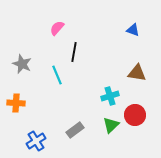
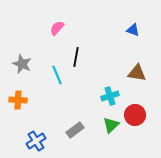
black line: moved 2 px right, 5 px down
orange cross: moved 2 px right, 3 px up
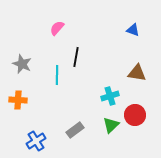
cyan line: rotated 24 degrees clockwise
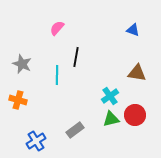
cyan cross: rotated 18 degrees counterclockwise
orange cross: rotated 12 degrees clockwise
green triangle: moved 6 px up; rotated 30 degrees clockwise
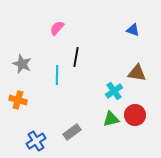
cyan cross: moved 4 px right, 5 px up
gray rectangle: moved 3 px left, 2 px down
